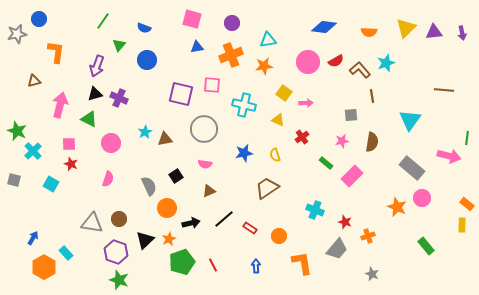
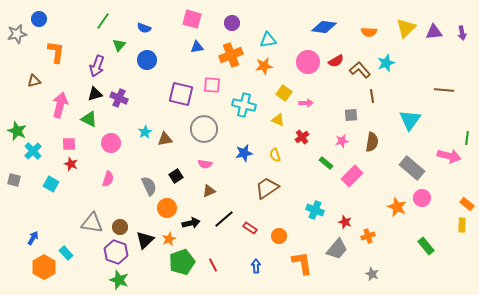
brown circle at (119, 219): moved 1 px right, 8 px down
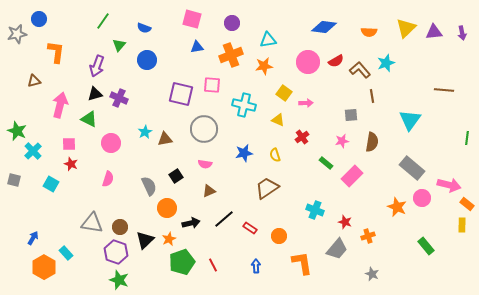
pink arrow at (449, 156): moved 29 px down
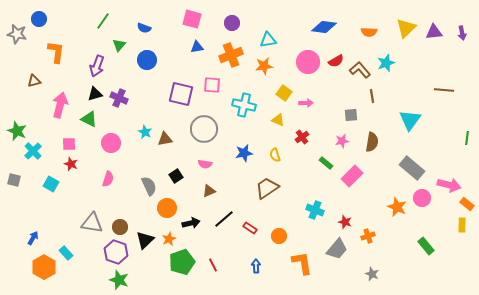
gray star at (17, 34): rotated 24 degrees clockwise
cyan star at (145, 132): rotated 16 degrees counterclockwise
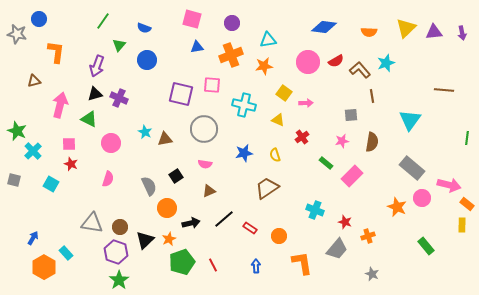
green star at (119, 280): rotated 18 degrees clockwise
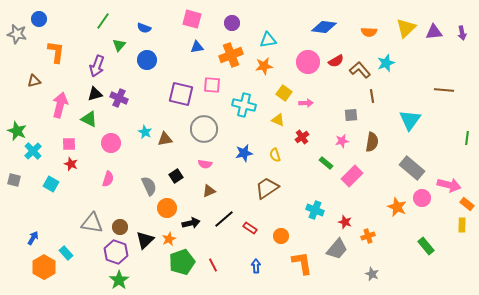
orange circle at (279, 236): moved 2 px right
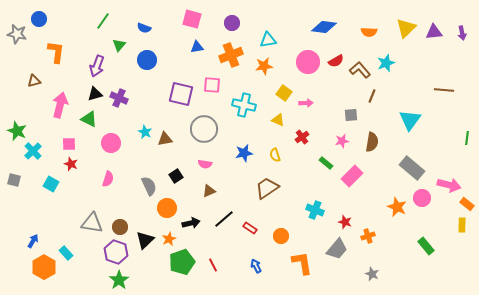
brown line at (372, 96): rotated 32 degrees clockwise
blue arrow at (33, 238): moved 3 px down
blue arrow at (256, 266): rotated 24 degrees counterclockwise
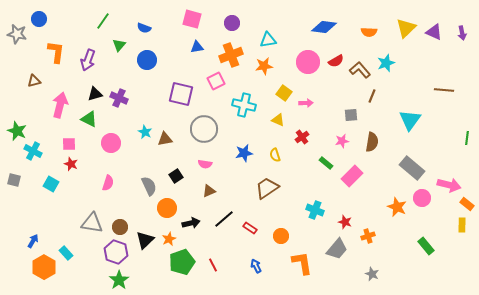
purple triangle at (434, 32): rotated 30 degrees clockwise
purple arrow at (97, 66): moved 9 px left, 6 px up
pink square at (212, 85): moved 4 px right, 4 px up; rotated 30 degrees counterclockwise
cyan cross at (33, 151): rotated 18 degrees counterclockwise
pink semicircle at (108, 179): moved 4 px down
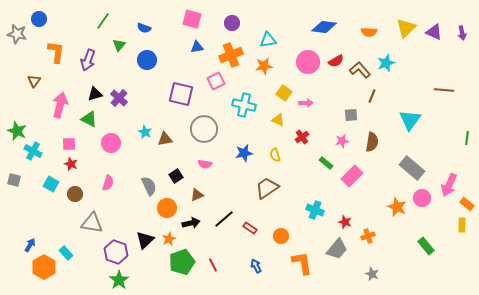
brown triangle at (34, 81): rotated 40 degrees counterclockwise
purple cross at (119, 98): rotated 18 degrees clockwise
pink arrow at (449, 185): rotated 100 degrees clockwise
brown triangle at (209, 191): moved 12 px left, 4 px down
brown circle at (120, 227): moved 45 px left, 33 px up
blue arrow at (33, 241): moved 3 px left, 4 px down
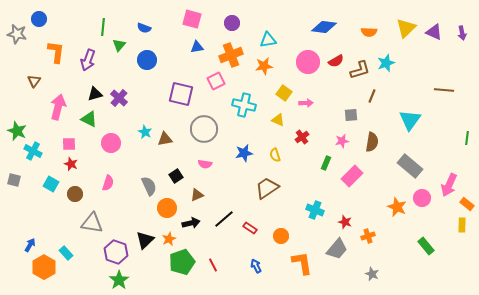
green line at (103, 21): moved 6 px down; rotated 30 degrees counterclockwise
brown L-shape at (360, 70): rotated 115 degrees clockwise
pink arrow at (60, 105): moved 2 px left, 2 px down
green rectangle at (326, 163): rotated 72 degrees clockwise
gray rectangle at (412, 168): moved 2 px left, 2 px up
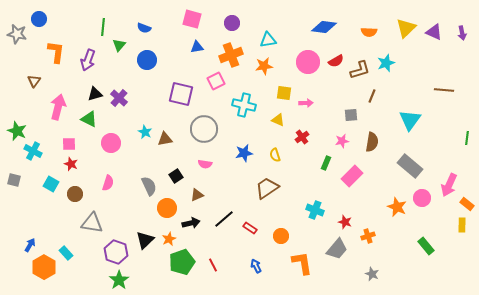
yellow square at (284, 93): rotated 28 degrees counterclockwise
